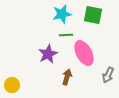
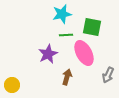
green square: moved 1 px left, 12 px down
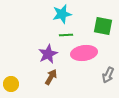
green square: moved 11 px right, 1 px up
pink ellipse: rotated 70 degrees counterclockwise
brown arrow: moved 16 px left; rotated 14 degrees clockwise
yellow circle: moved 1 px left, 1 px up
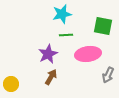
pink ellipse: moved 4 px right, 1 px down
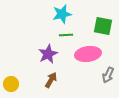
brown arrow: moved 3 px down
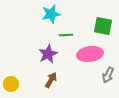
cyan star: moved 11 px left
pink ellipse: moved 2 px right
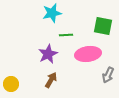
cyan star: moved 1 px right, 1 px up
pink ellipse: moved 2 px left
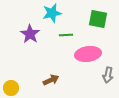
green square: moved 5 px left, 7 px up
purple star: moved 18 px left, 20 px up; rotated 12 degrees counterclockwise
gray arrow: rotated 14 degrees counterclockwise
brown arrow: rotated 35 degrees clockwise
yellow circle: moved 4 px down
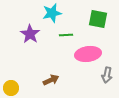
gray arrow: moved 1 px left
